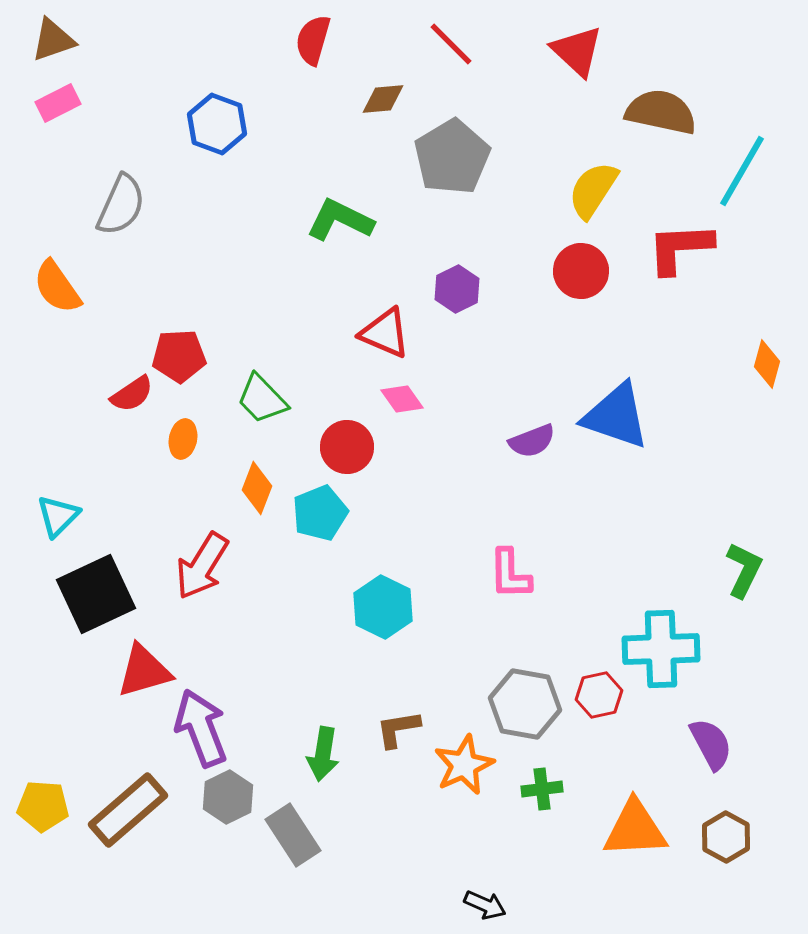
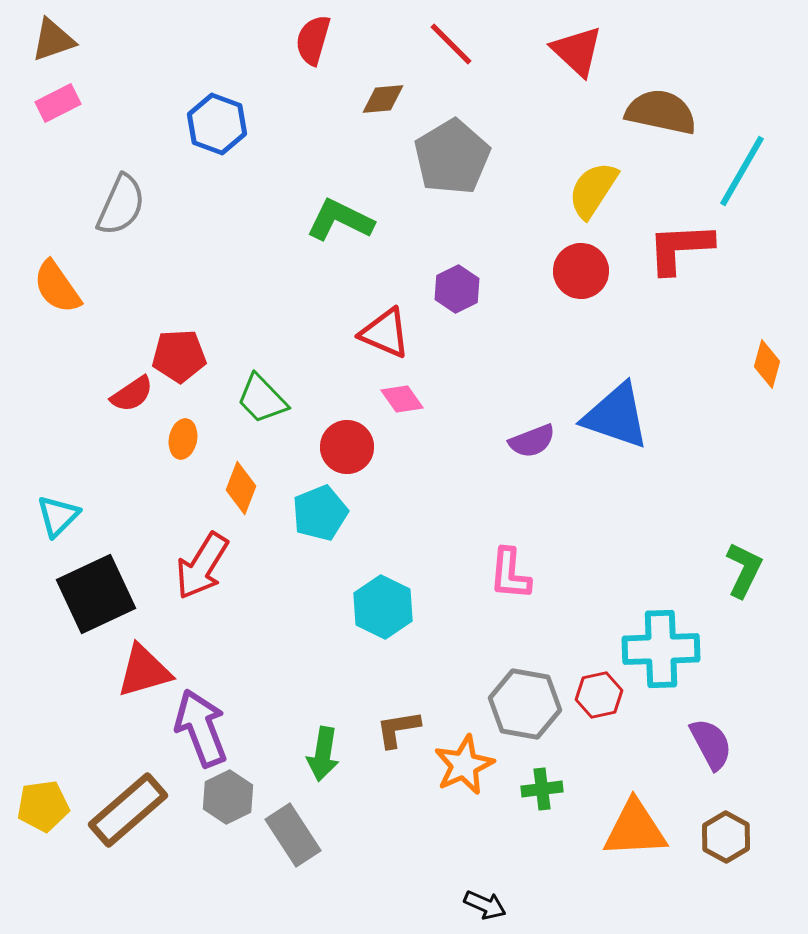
orange diamond at (257, 488): moved 16 px left
pink L-shape at (510, 574): rotated 6 degrees clockwise
yellow pentagon at (43, 806): rotated 12 degrees counterclockwise
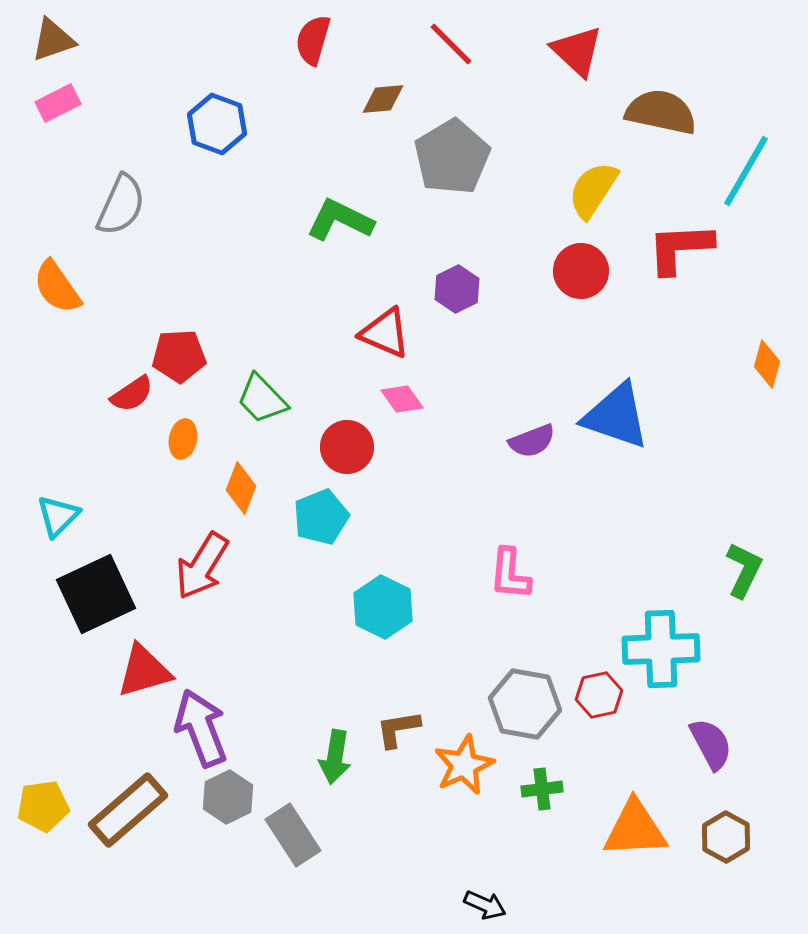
cyan line at (742, 171): moved 4 px right
cyan pentagon at (320, 513): moved 1 px right, 4 px down
green arrow at (323, 754): moved 12 px right, 3 px down
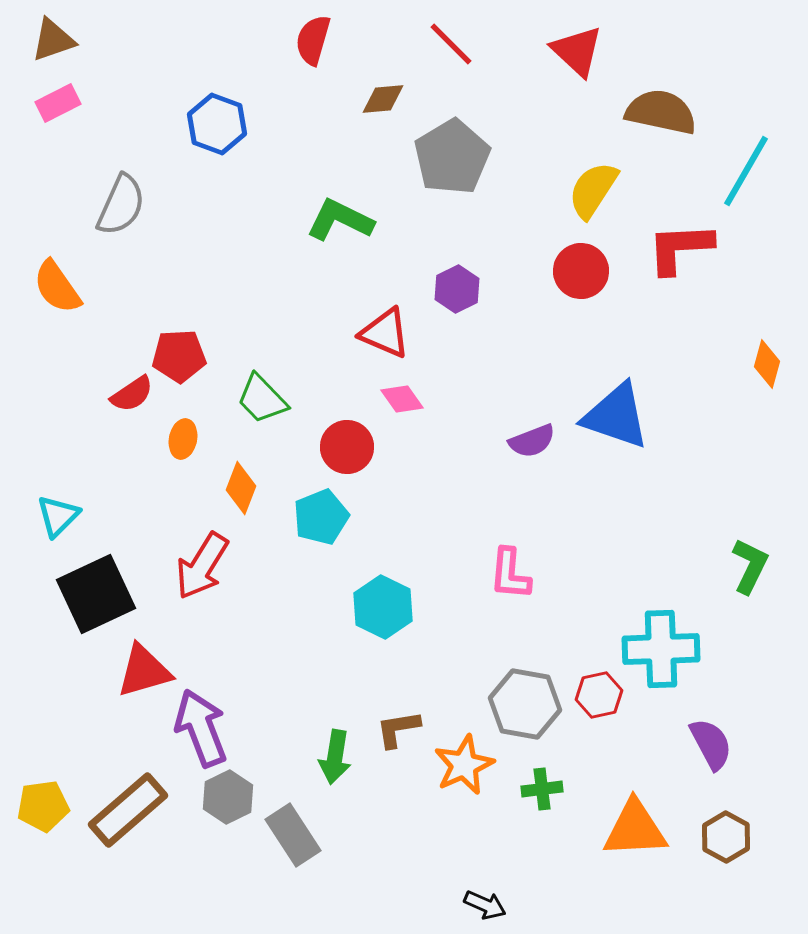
green L-shape at (744, 570): moved 6 px right, 4 px up
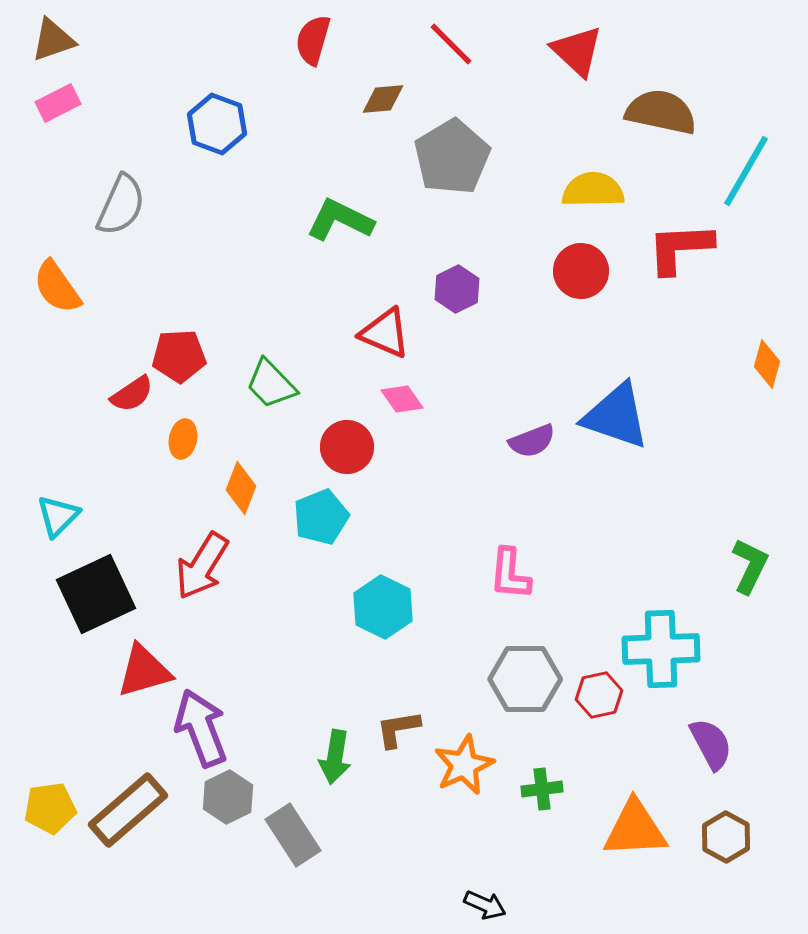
yellow semicircle at (593, 190): rotated 56 degrees clockwise
green trapezoid at (262, 399): moved 9 px right, 15 px up
gray hexagon at (525, 704): moved 25 px up; rotated 10 degrees counterclockwise
yellow pentagon at (43, 806): moved 7 px right, 2 px down
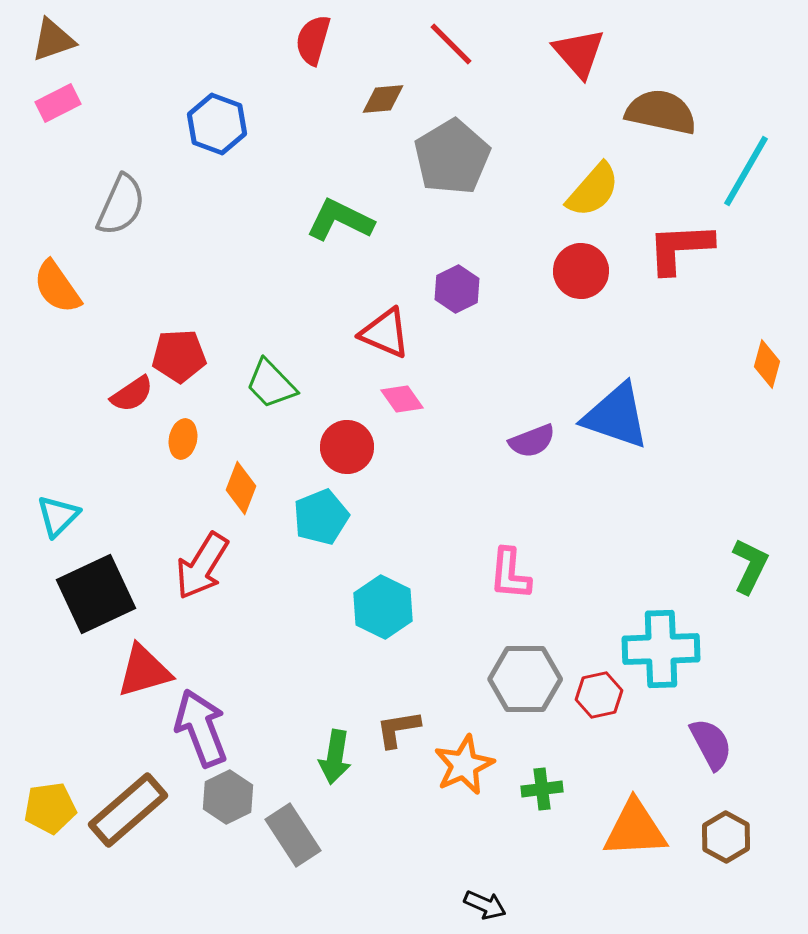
red triangle at (577, 51): moved 2 px right, 2 px down; rotated 6 degrees clockwise
yellow semicircle at (593, 190): rotated 132 degrees clockwise
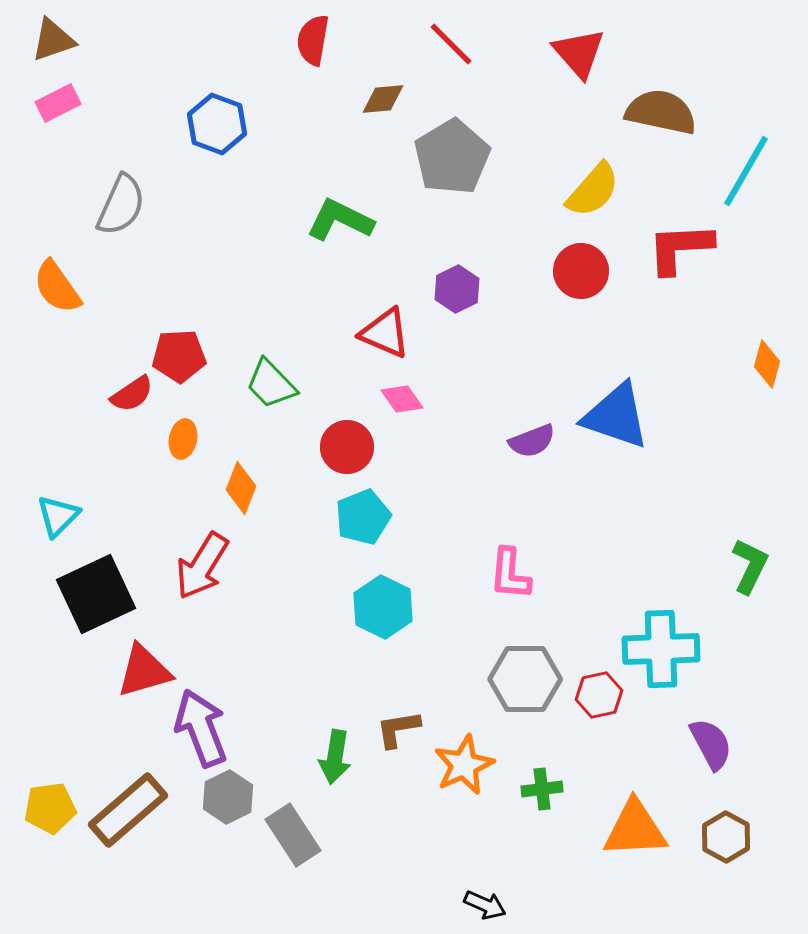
red semicircle at (313, 40): rotated 6 degrees counterclockwise
cyan pentagon at (321, 517): moved 42 px right
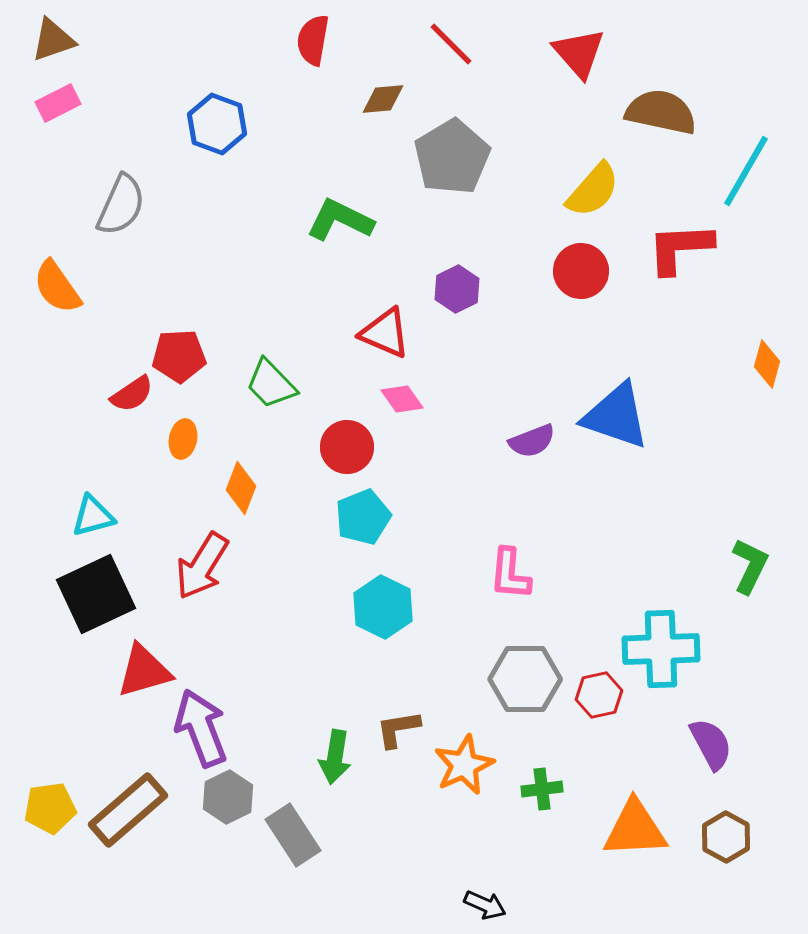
cyan triangle at (58, 516): moved 35 px right; rotated 30 degrees clockwise
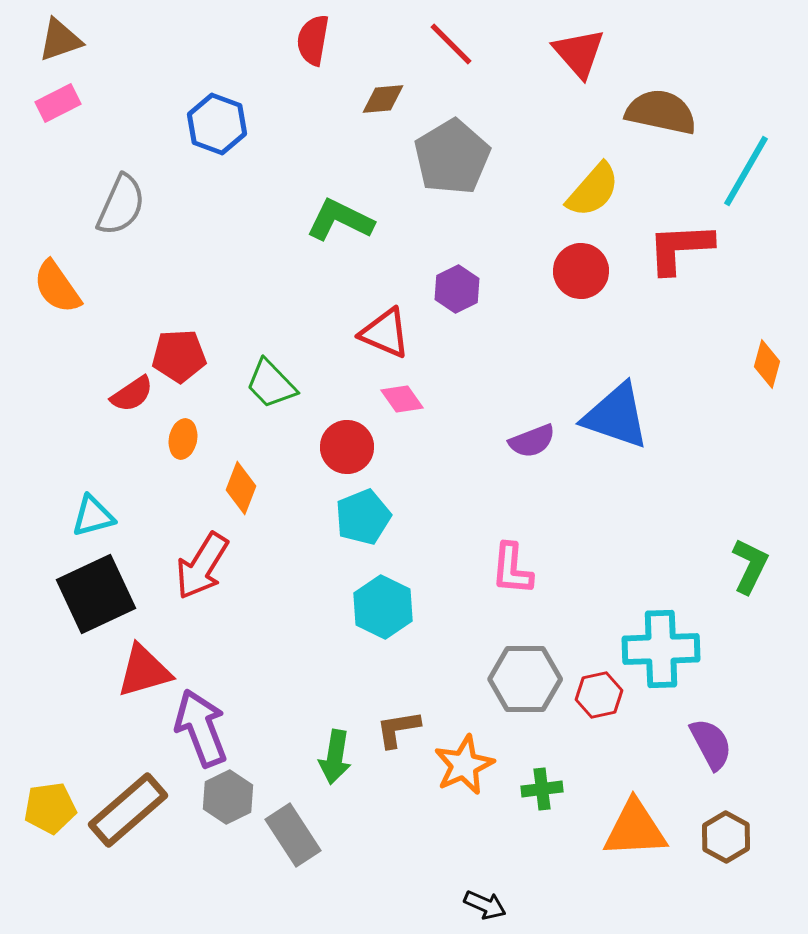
brown triangle at (53, 40): moved 7 px right
pink L-shape at (510, 574): moved 2 px right, 5 px up
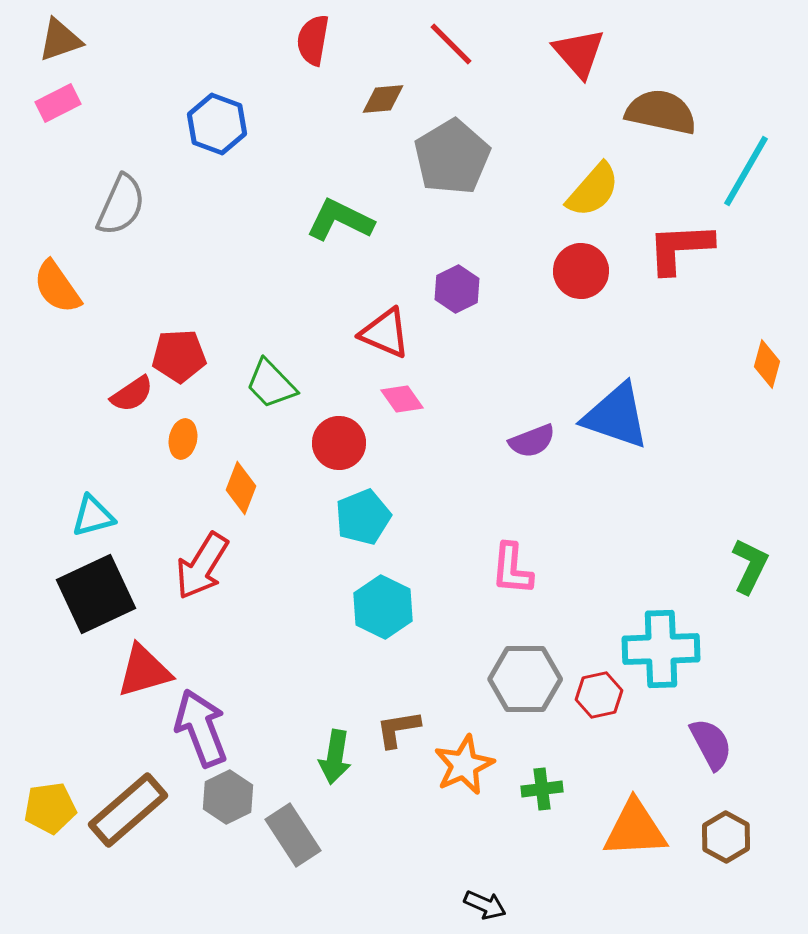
red circle at (347, 447): moved 8 px left, 4 px up
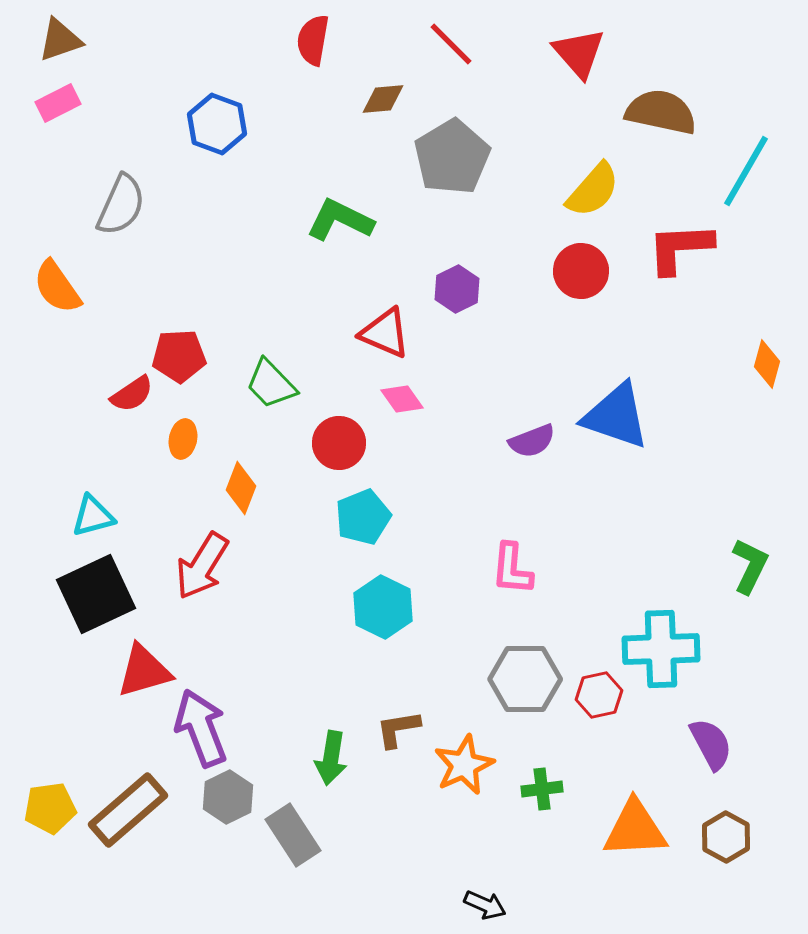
green arrow at (335, 757): moved 4 px left, 1 px down
